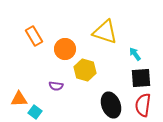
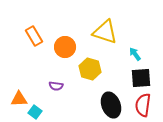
orange circle: moved 2 px up
yellow hexagon: moved 5 px right, 1 px up
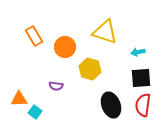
cyan arrow: moved 3 px right, 2 px up; rotated 64 degrees counterclockwise
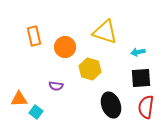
orange rectangle: rotated 18 degrees clockwise
red semicircle: moved 3 px right, 2 px down
cyan square: moved 1 px right
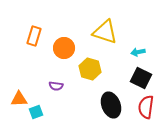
orange rectangle: rotated 30 degrees clockwise
orange circle: moved 1 px left, 1 px down
black square: rotated 30 degrees clockwise
cyan square: rotated 32 degrees clockwise
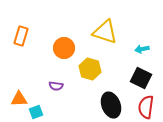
orange rectangle: moved 13 px left
cyan arrow: moved 4 px right, 3 px up
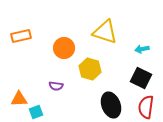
orange rectangle: rotated 60 degrees clockwise
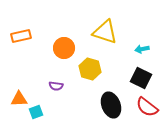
red semicircle: moved 1 px right; rotated 60 degrees counterclockwise
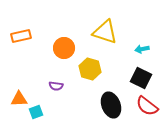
red semicircle: moved 1 px up
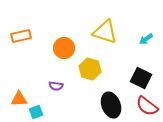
cyan arrow: moved 4 px right, 10 px up; rotated 24 degrees counterclockwise
